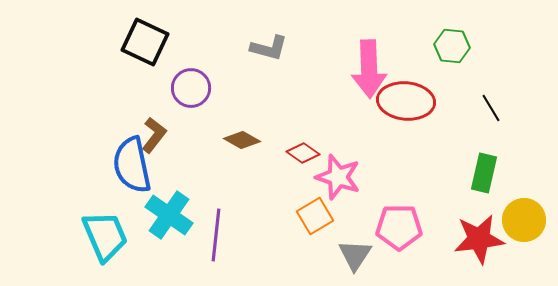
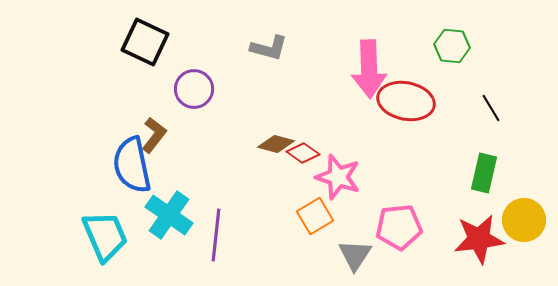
purple circle: moved 3 px right, 1 px down
red ellipse: rotated 6 degrees clockwise
brown diamond: moved 34 px right, 4 px down; rotated 15 degrees counterclockwise
pink pentagon: rotated 6 degrees counterclockwise
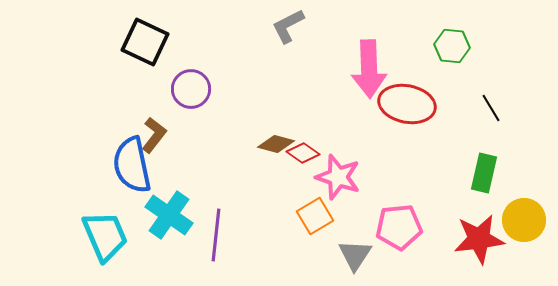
gray L-shape: moved 19 px right, 22 px up; rotated 138 degrees clockwise
purple circle: moved 3 px left
red ellipse: moved 1 px right, 3 px down
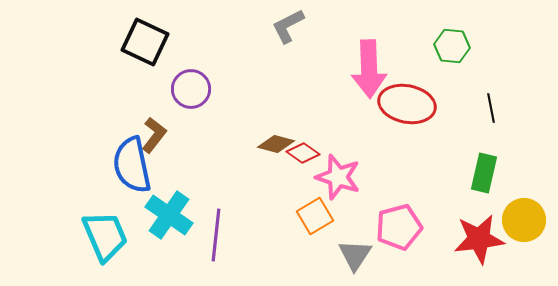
black line: rotated 20 degrees clockwise
pink pentagon: rotated 9 degrees counterclockwise
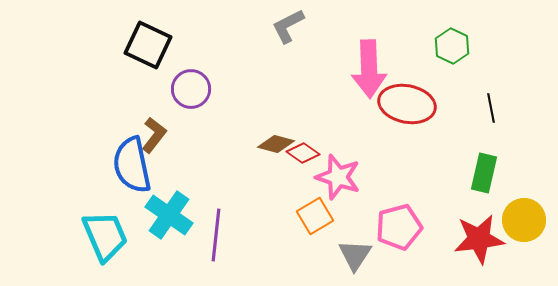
black square: moved 3 px right, 3 px down
green hexagon: rotated 20 degrees clockwise
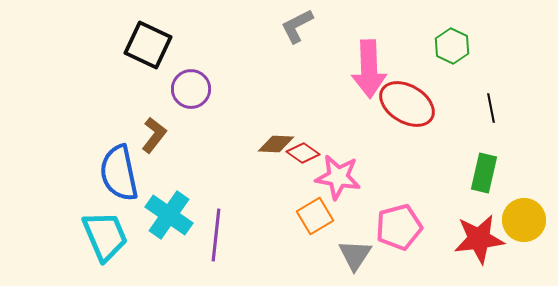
gray L-shape: moved 9 px right
red ellipse: rotated 20 degrees clockwise
brown diamond: rotated 12 degrees counterclockwise
blue semicircle: moved 13 px left, 8 px down
pink star: rotated 9 degrees counterclockwise
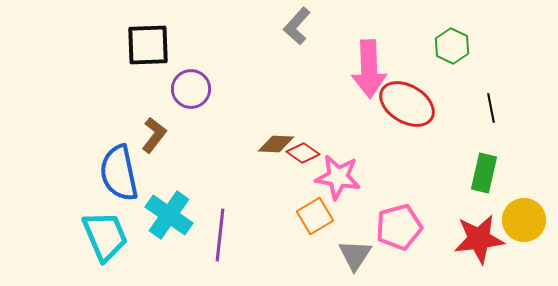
gray L-shape: rotated 21 degrees counterclockwise
black square: rotated 27 degrees counterclockwise
purple line: moved 4 px right
